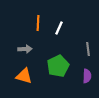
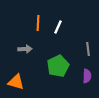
white line: moved 1 px left, 1 px up
orange triangle: moved 8 px left, 6 px down
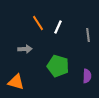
orange line: rotated 35 degrees counterclockwise
gray line: moved 14 px up
green pentagon: rotated 30 degrees counterclockwise
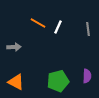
orange line: rotated 28 degrees counterclockwise
gray line: moved 6 px up
gray arrow: moved 11 px left, 2 px up
green pentagon: moved 15 px down; rotated 30 degrees counterclockwise
orange triangle: rotated 12 degrees clockwise
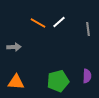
white line: moved 1 px right, 5 px up; rotated 24 degrees clockwise
orange triangle: rotated 24 degrees counterclockwise
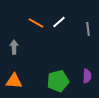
orange line: moved 2 px left
gray arrow: rotated 88 degrees counterclockwise
orange triangle: moved 2 px left, 1 px up
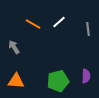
orange line: moved 3 px left, 1 px down
gray arrow: rotated 32 degrees counterclockwise
purple semicircle: moved 1 px left
orange triangle: moved 2 px right
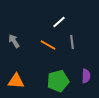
orange line: moved 15 px right, 21 px down
gray line: moved 16 px left, 13 px down
gray arrow: moved 6 px up
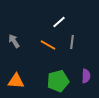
gray line: rotated 16 degrees clockwise
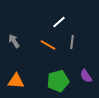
purple semicircle: rotated 144 degrees clockwise
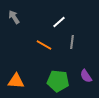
gray arrow: moved 24 px up
orange line: moved 4 px left
green pentagon: rotated 20 degrees clockwise
